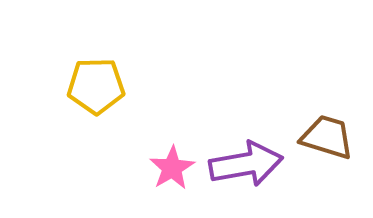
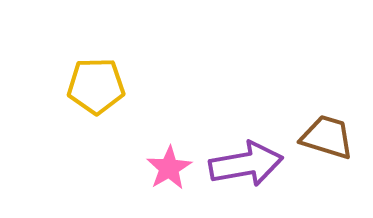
pink star: moved 3 px left
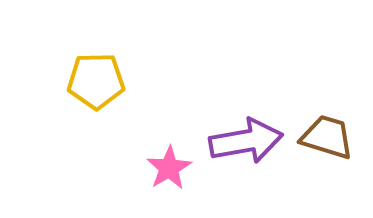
yellow pentagon: moved 5 px up
purple arrow: moved 23 px up
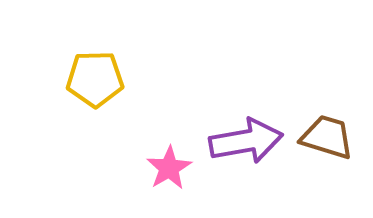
yellow pentagon: moved 1 px left, 2 px up
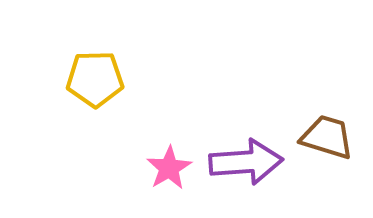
purple arrow: moved 21 px down; rotated 6 degrees clockwise
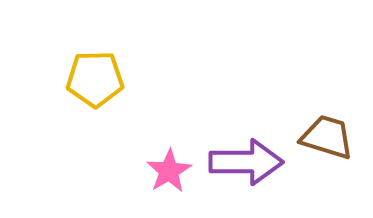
purple arrow: rotated 4 degrees clockwise
pink star: moved 3 px down
